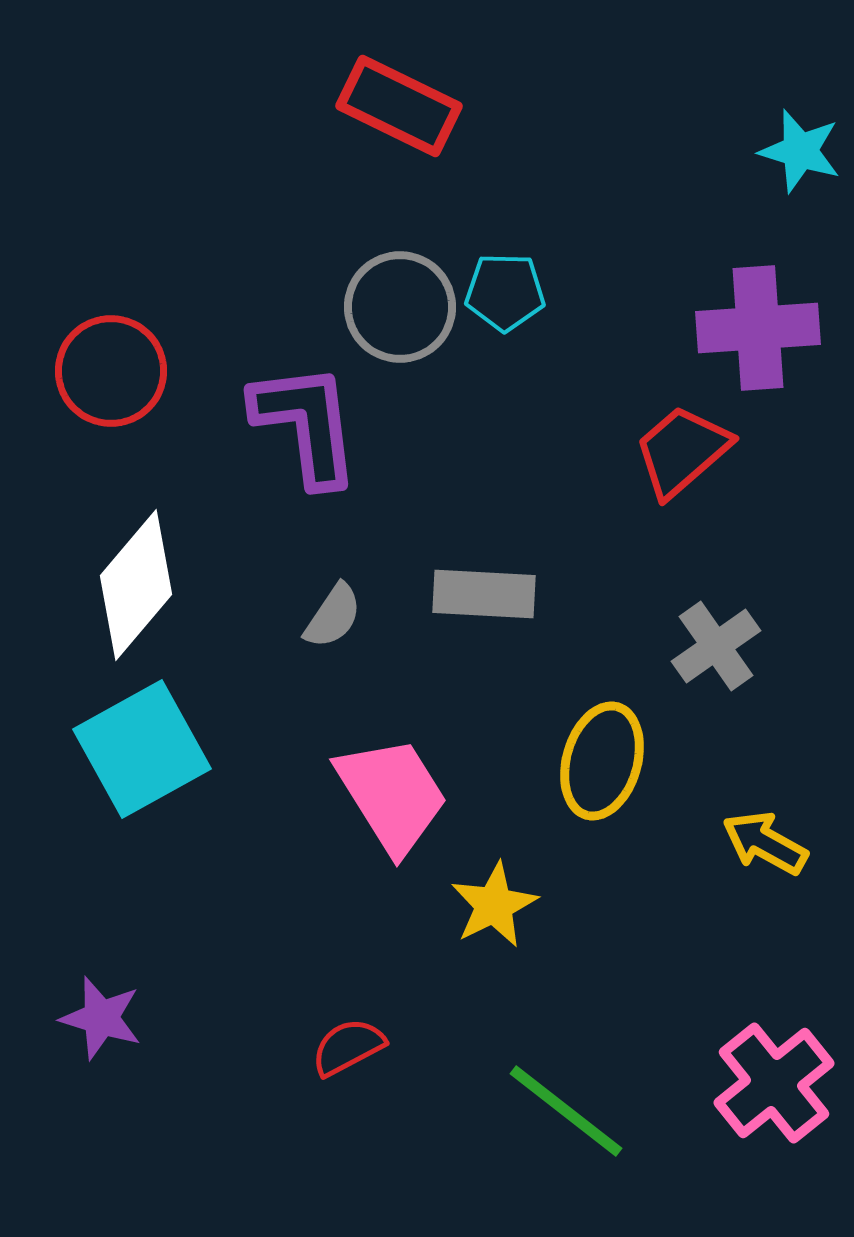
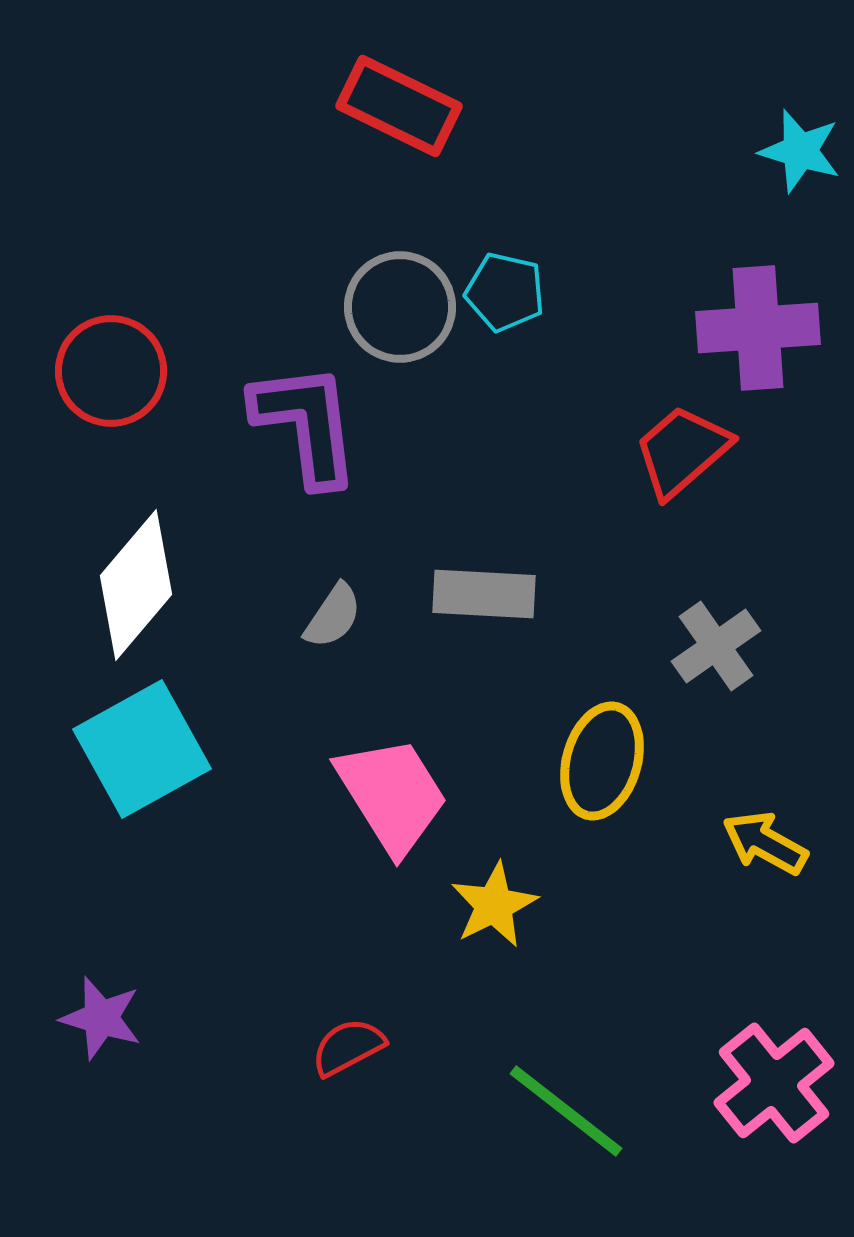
cyan pentagon: rotated 12 degrees clockwise
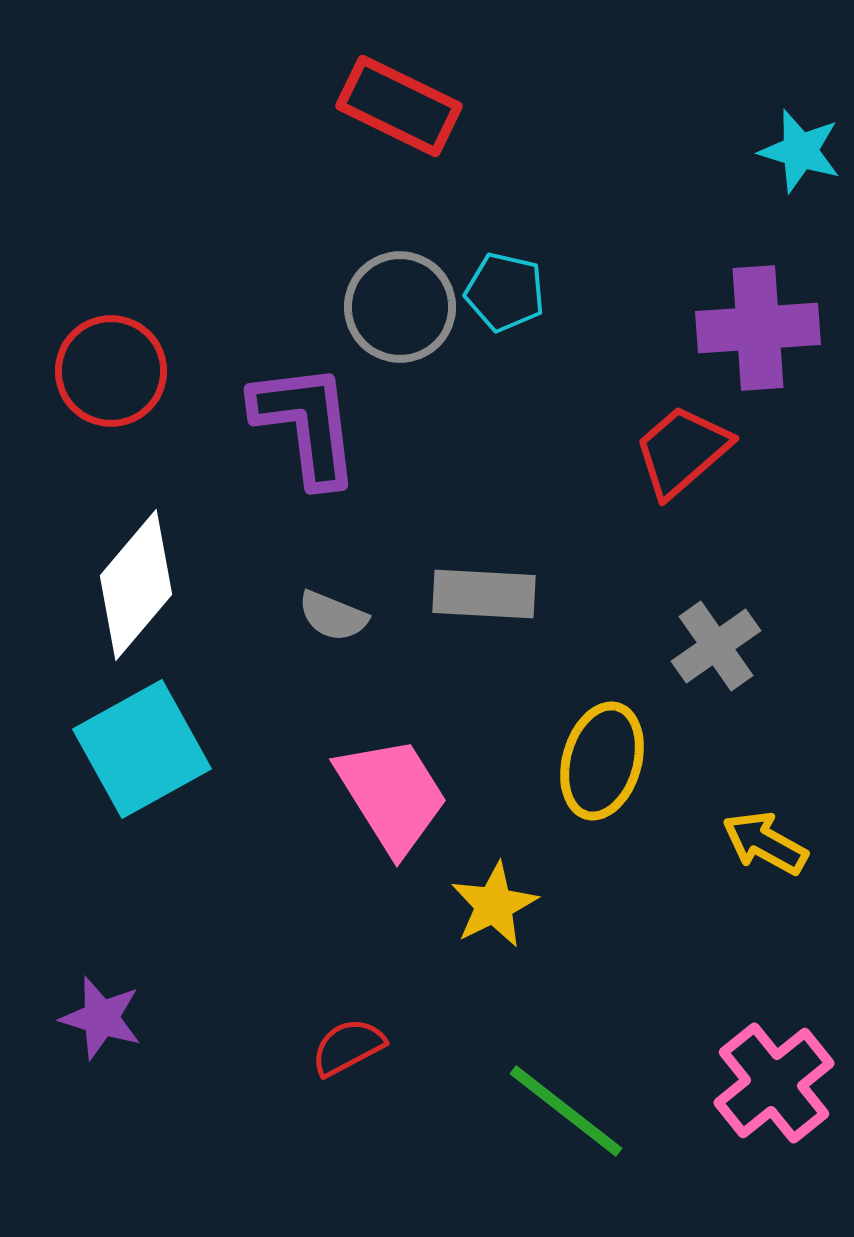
gray semicircle: rotated 78 degrees clockwise
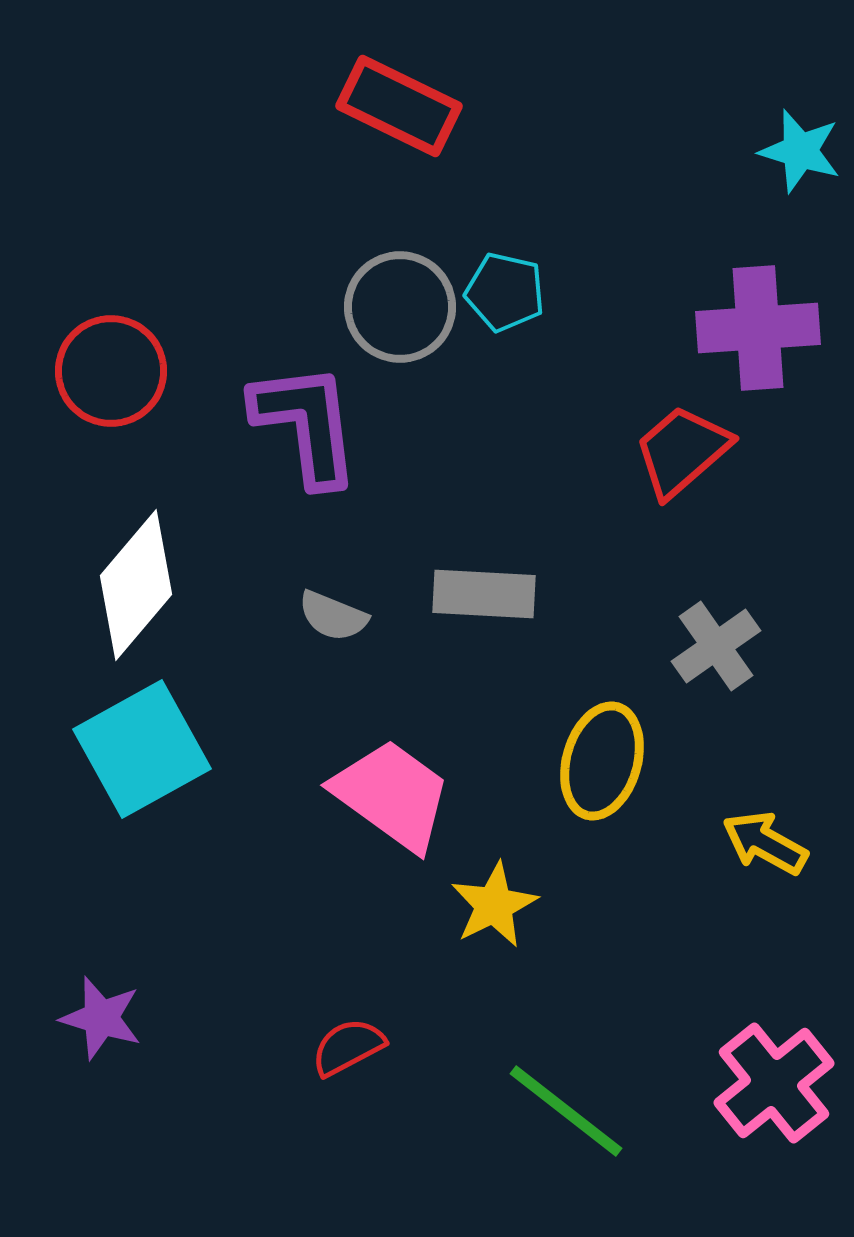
pink trapezoid: rotated 22 degrees counterclockwise
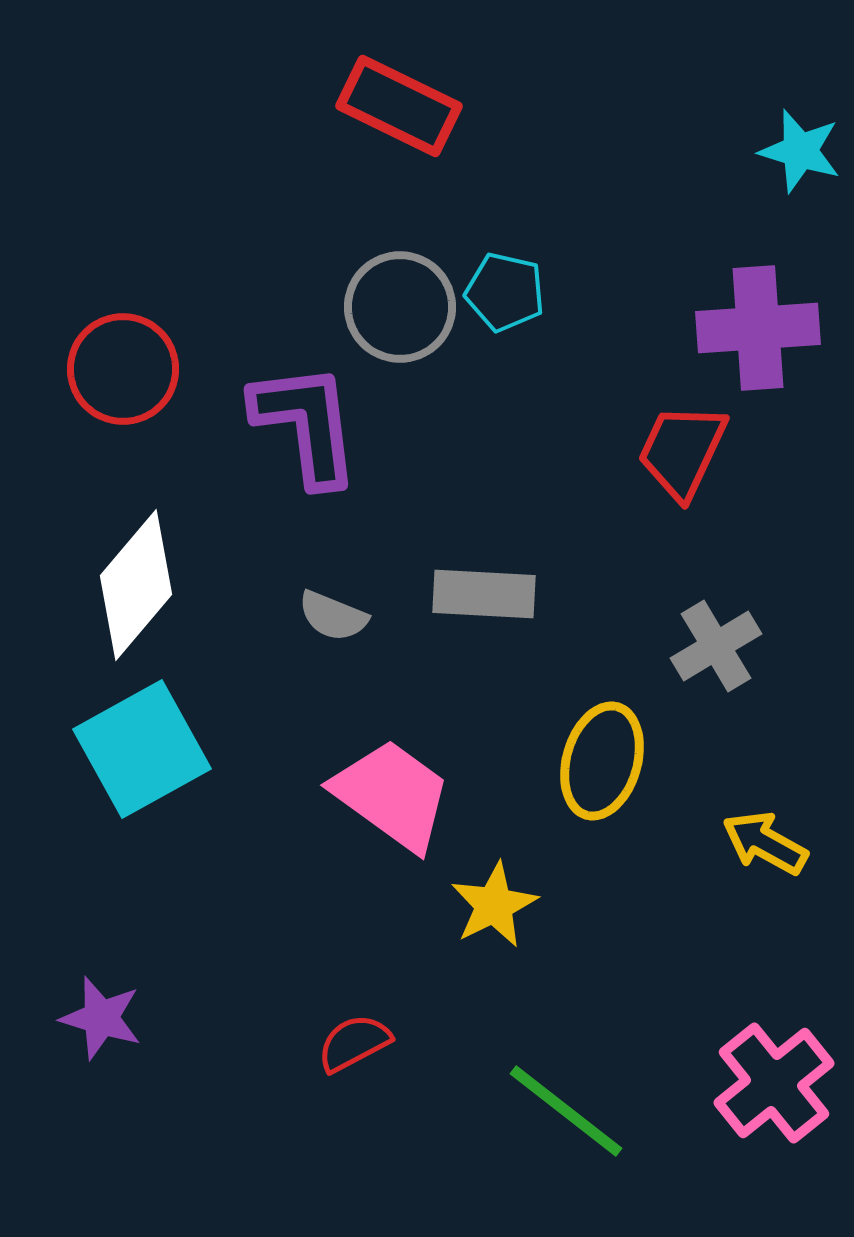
red circle: moved 12 px right, 2 px up
red trapezoid: rotated 24 degrees counterclockwise
gray cross: rotated 4 degrees clockwise
red semicircle: moved 6 px right, 4 px up
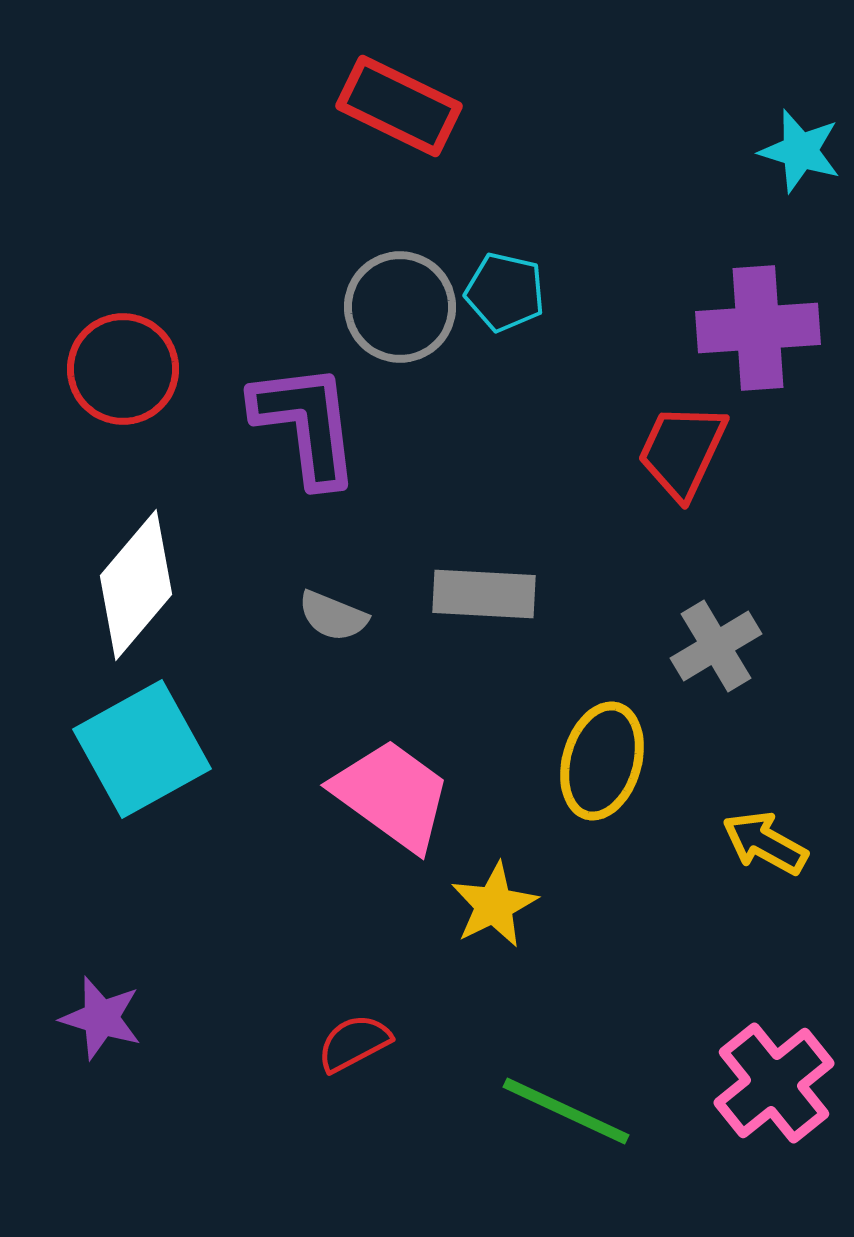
green line: rotated 13 degrees counterclockwise
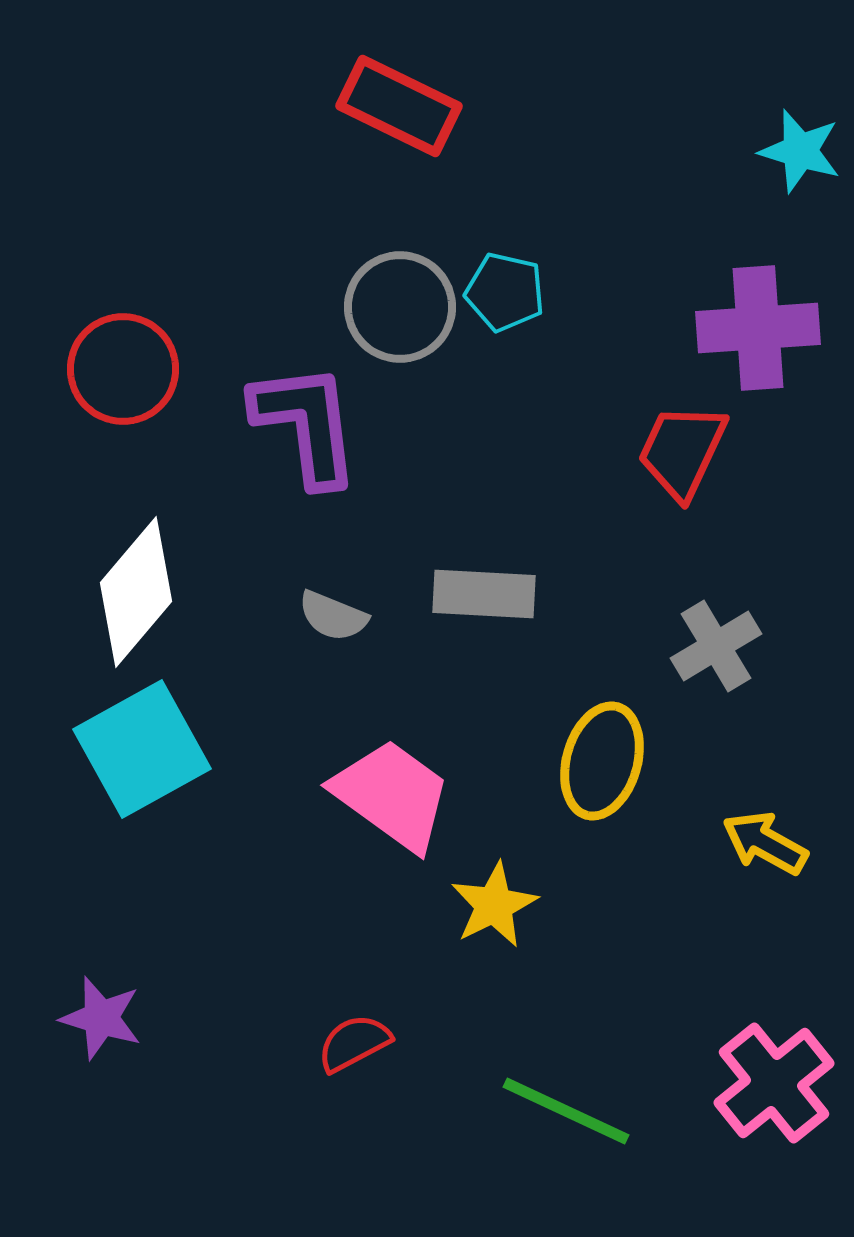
white diamond: moved 7 px down
